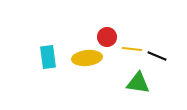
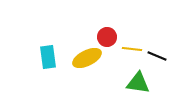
yellow ellipse: rotated 20 degrees counterclockwise
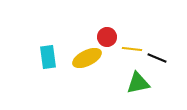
black line: moved 2 px down
green triangle: rotated 20 degrees counterclockwise
